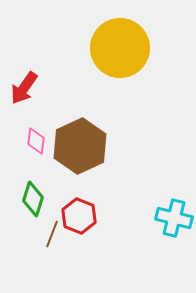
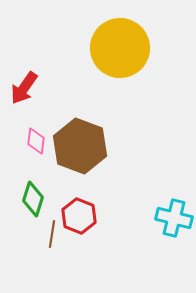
brown hexagon: rotated 14 degrees counterclockwise
brown line: rotated 12 degrees counterclockwise
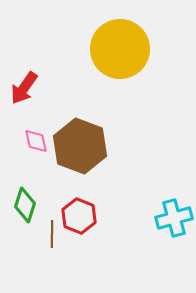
yellow circle: moved 1 px down
pink diamond: rotated 20 degrees counterclockwise
green diamond: moved 8 px left, 6 px down
cyan cross: rotated 30 degrees counterclockwise
brown line: rotated 8 degrees counterclockwise
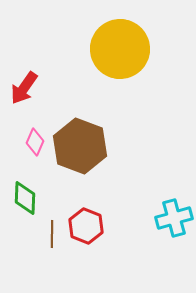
pink diamond: moved 1 px left, 1 px down; rotated 36 degrees clockwise
green diamond: moved 7 px up; rotated 16 degrees counterclockwise
red hexagon: moved 7 px right, 10 px down
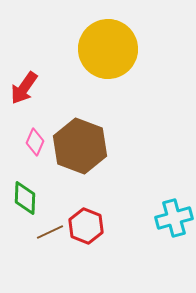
yellow circle: moved 12 px left
brown line: moved 2 px left, 2 px up; rotated 64 degrees clockwise
